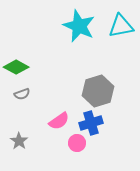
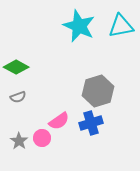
gray semicircle: moved 4 px left, 3 px down
pink circle: moved 35 px left, 5 px up
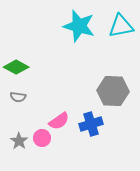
cyan star: rotated 8 degrees counterclockwise
gray hexagon: moved 15 px right; rotated 20 degrees clockwise
gray semicircle: rotated 28 degrees clockwise
blue cross: moved 1 px down
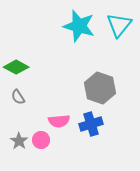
cyan triangle: moved 2 px left, 1 px up; rotated 40 degrees counterclockwise
gray hexagon: moved 13 px left, 3 px up; rotated 16 degrees clockwise
gray semicircle: rotated 49 degrees clockwise
pink semicircle: rotated 30 degrees clockwise
pink circle: moved 1 px left, 2 px down
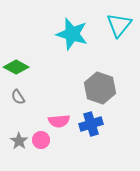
cyan star: moved 7 px left, 8 px down
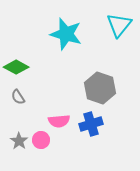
cyan star: moved 6 px left
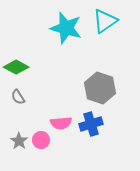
cyan triangle: moved 14 px left, 4 px up; rotated 16 degrees clockwise
cyan star: moved 6 px up
pink semicircle: moved 2 px right, 2 px down
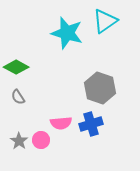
cyan star: moved 1 px right, 5 px down
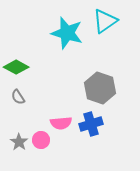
gray star: moved 1 px down
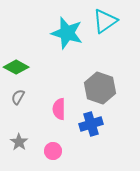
gray semicircle: rotated 63 degrees clockwise
pink semicircle: moved 2 px left, 14 px up; rotated 95 degrees clockwise
pink circle: moved 12 px right, 11 px down
